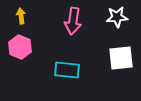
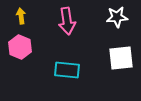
pink arrow: moved 6 px left; rotated 16 degrees counterclockwise
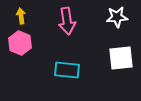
pink hexagon: moved 4 px up
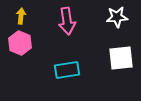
yellow arrow: rotated 14 degrees clockwise
cyan rectangle: rotated 15 degrees counterclockwise
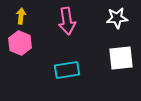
white star: moved 1 px down
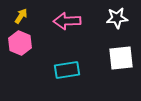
yellow arrow: rotated 28 degrees clockwise
pink arrow: rotated 96 degrees clockwise
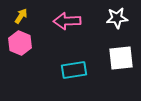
cyan rectangle: moved 7 px right
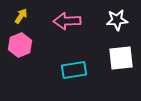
white star: moved 2 px down
pink hexagon: moved 2 px down; rotated 15 degrees clockwise
